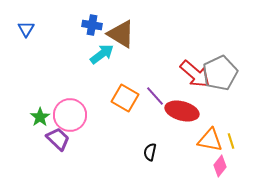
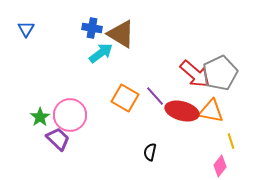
blue cross: moved 3 px down
cyan arrow: moved 1 px left, 1 px up
orange triangle: moved 1 px right, 29 px up
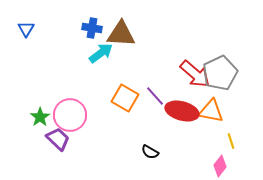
brown triangle: rotated 28 degrees counterclockwise
black semicircle: rotated 72 degrees counterclockwise
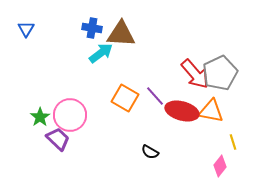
red arrow: rotated 8 degrees clockwise
yellow line: moved 2 px right, 1 px down
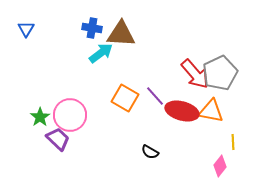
yellow line: rotated 14 degrees clockwise
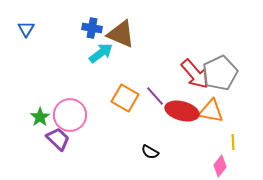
brown triangle: rotated 20 degrees clockwise
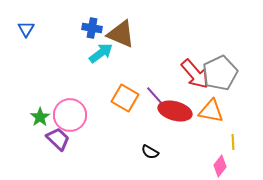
red ellipse: moved 7 px left
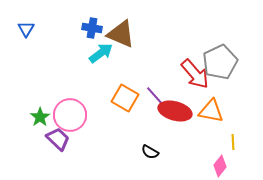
gray pentagon: moved 11 px up
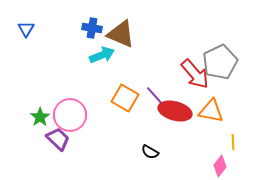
cyan arrow: moved 1 px right, 2 px down; rotated 15 degrees clockwise
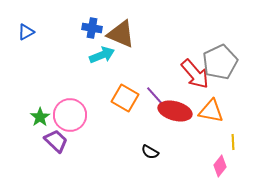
blue triangle: moved 3 px down; rotated 30 degrees clockwise
purple trapezoid: moved 2 px left, 2 px down
